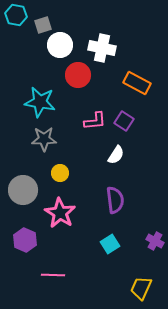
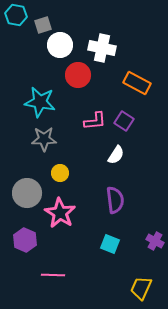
gray circle: moved 4 px right, 3 px down
cyan square: rotated 36 degrees counterclockwise
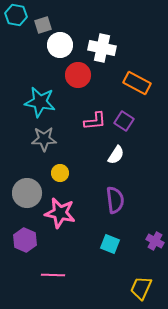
pink star: rotated 20 degrees counterclockwise
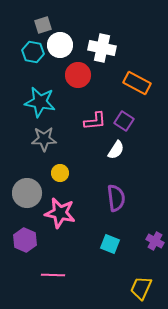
cyan hexagon: moved 17 px right, 37 px down
white semicircle: moved 5 px up
purple semicircle: moved 1 px right, 2 px up
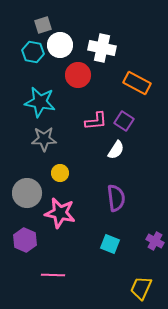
pink L-shape: moved 1 px right
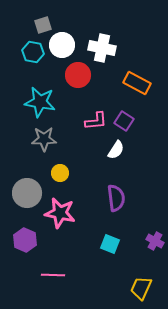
white circle: moved 2 px right
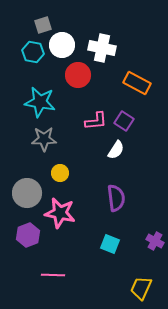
purple hexagon: moved 3 px right, 5 px up; rotated 15 degrees clockwise
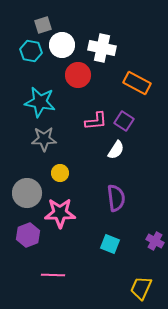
cyan hexagon: moved 2 px left, 1 px up
pink star: rotated 12 degrees counterclockwise
